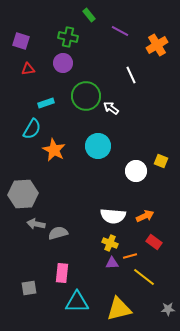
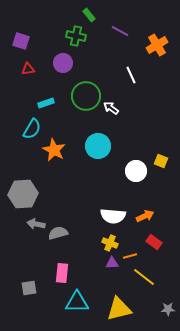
green cross: moved 8 px right, 1 px up
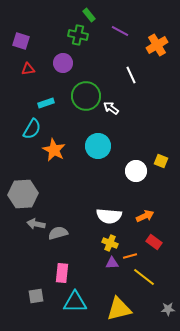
green cross: moved 2 px right, 1 px up
white semicircle: moved 4 px left
gray square: moved 7 px right, 8 px down
cyan triangle: moved 2 px left
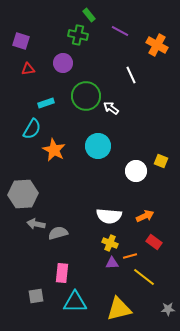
orange cross: rotated 30 degrees counterclockwise
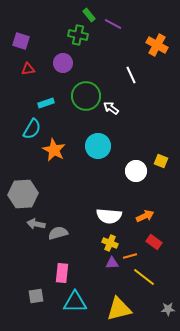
purple line: moved 7 px left, 7 px up
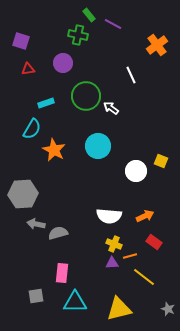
orange cross: rotated 25 degrees clockwise
yellow cross: moved 4 px right, 1 px down
gray star: rotated 24 degrees clockwise
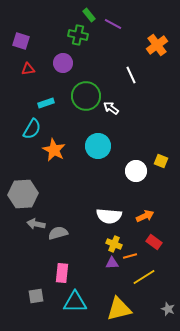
yellow line: rotated 70 degrees counterclockwise
